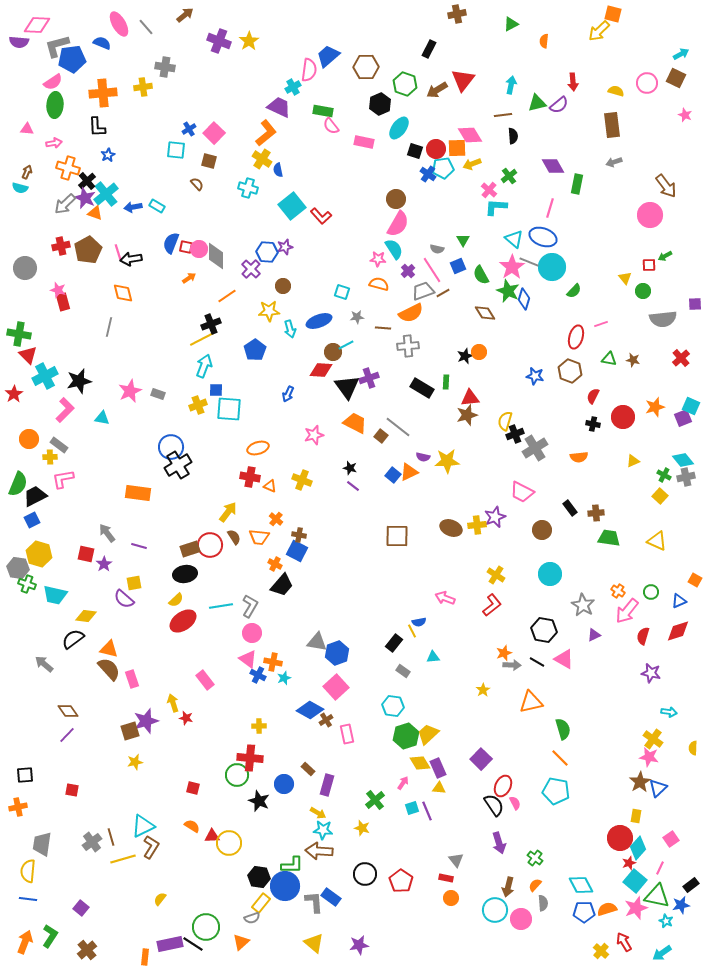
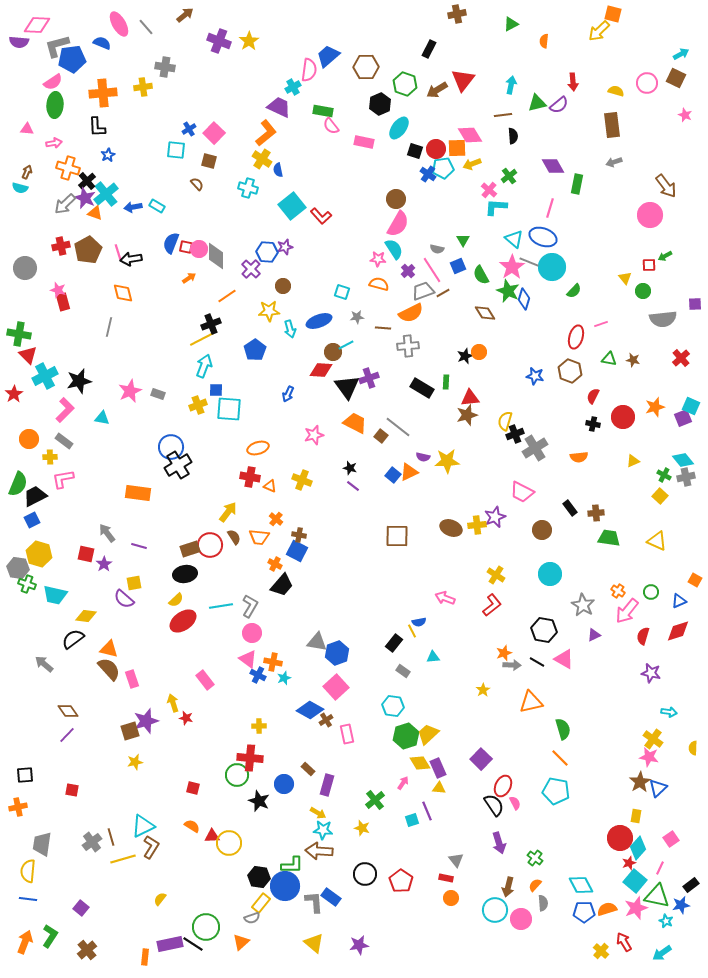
gray rectangle at (59, 445): moved 5 px right, 4 px up
cyan square at (412, 808): moved 12 px down
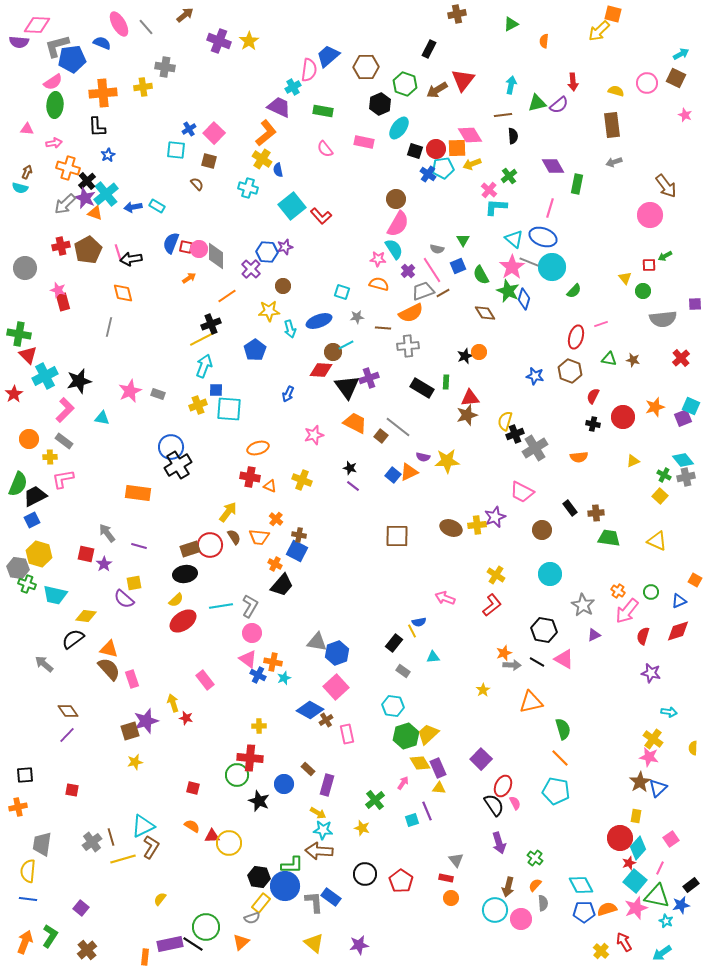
pink semicircle at (331, 126): moved 6 px left, 23 px down
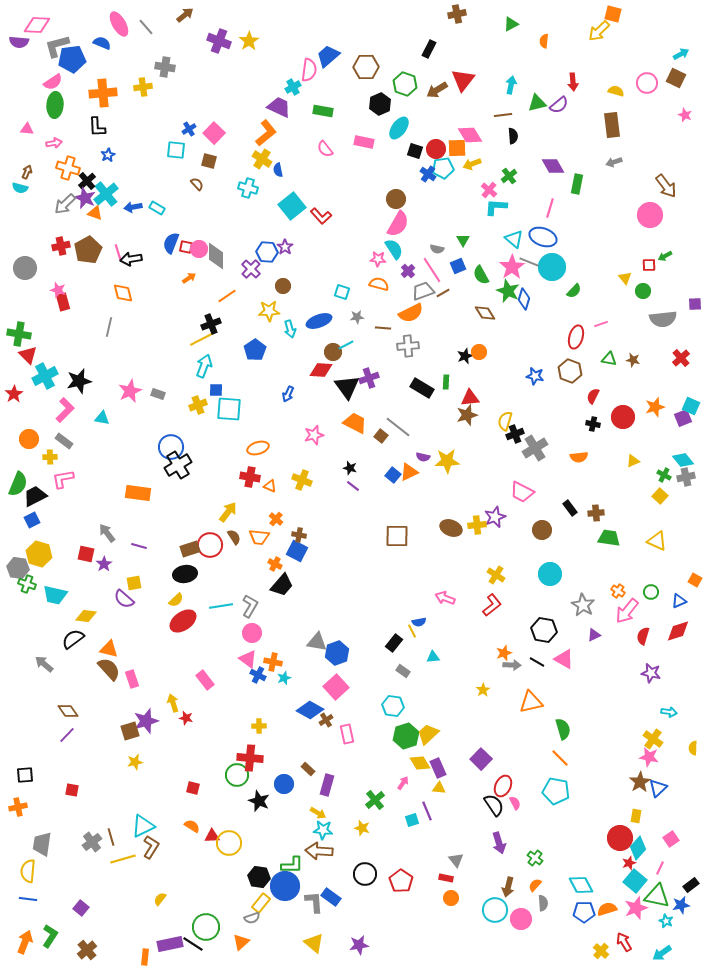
cyan rectangle at (157, 206): moved 2 px down
purple star at (285, 247): rotated 21 degrees counterclockwise
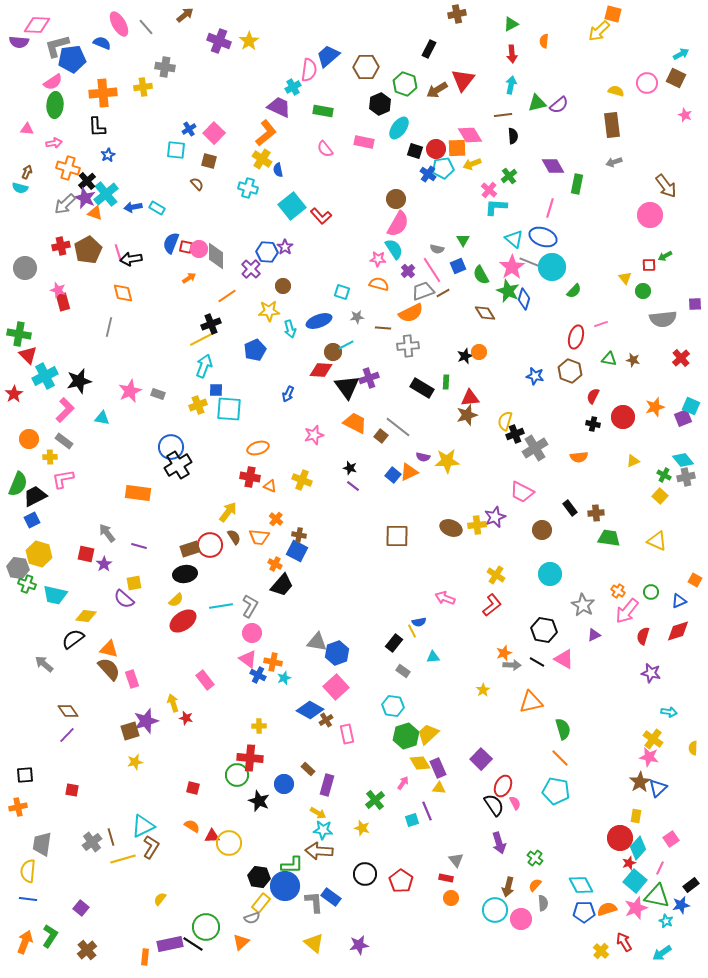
red arrow at (573, 82): moved 61 px left, 28 px up
blue pentagon at (255, 350): rotated 10 degrees clockwise
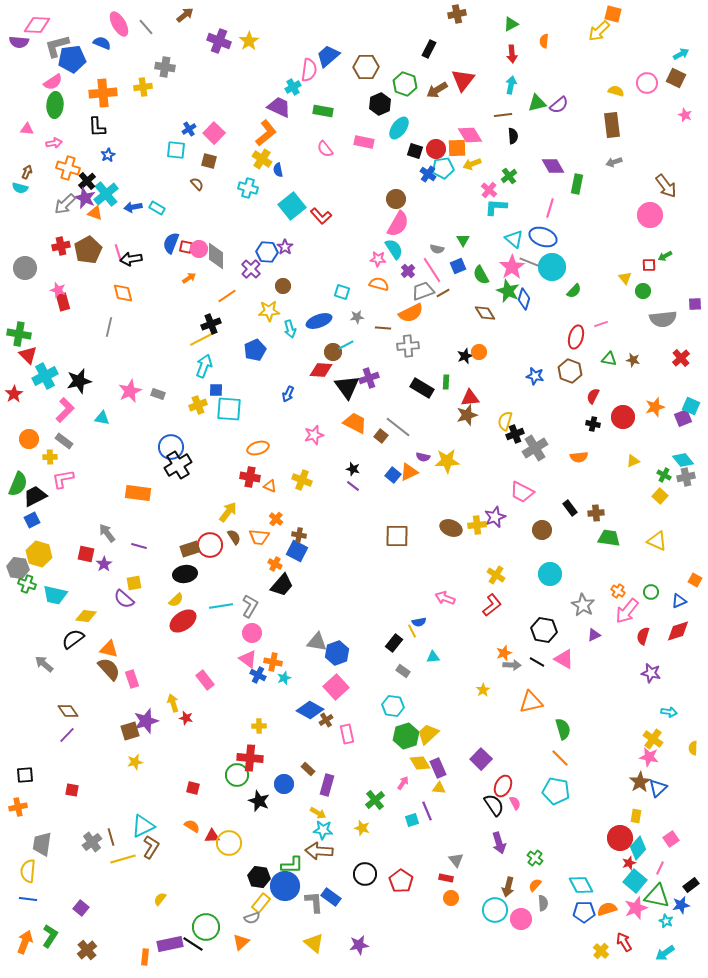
black star at (350, 468): moved 3 px right, 1 px down
cyan arrow at (662, 953): moved 3 px right
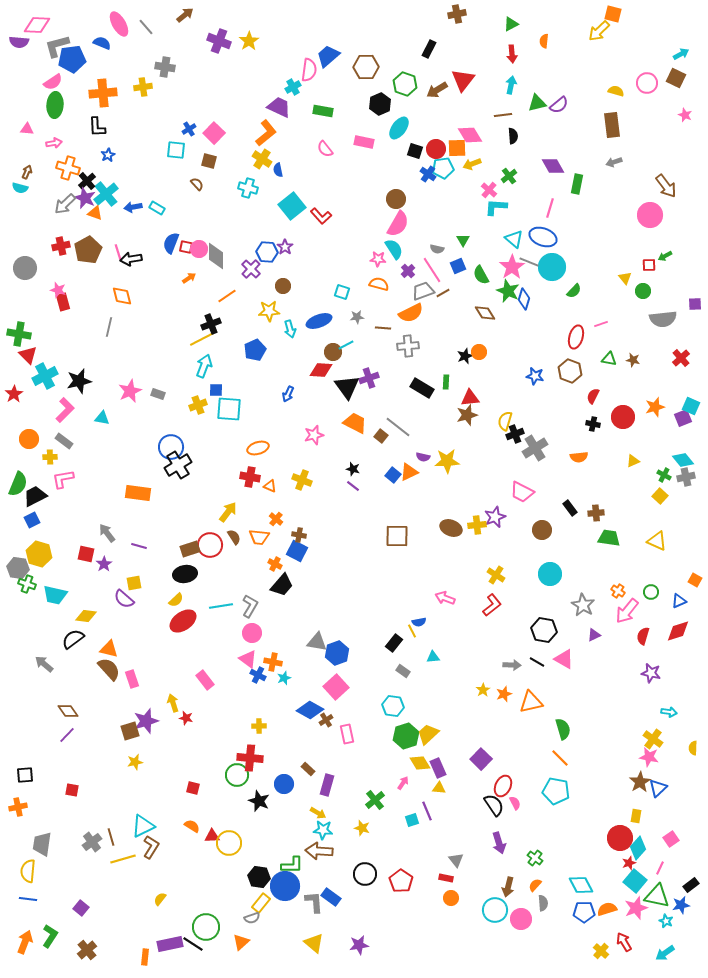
orange diamond at (123, 293): moved 1 px left, 3 px down
orange star at (504, 653): moved 41 px down
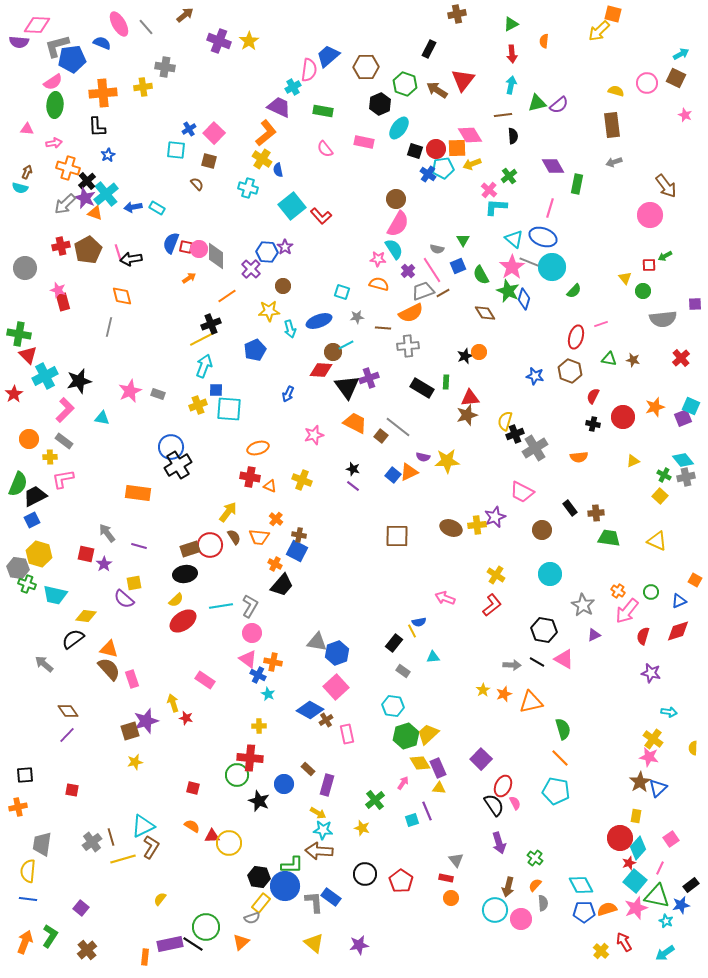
brown arrow at (437, 90): rotated 65 degrees clockwise
cyan star at (284, 678): moved 16 px left, 16 px down; rotated 24 degrees counterclockwise
pink rectangle at (205, 680): rotated 18 degrees counterclockwise
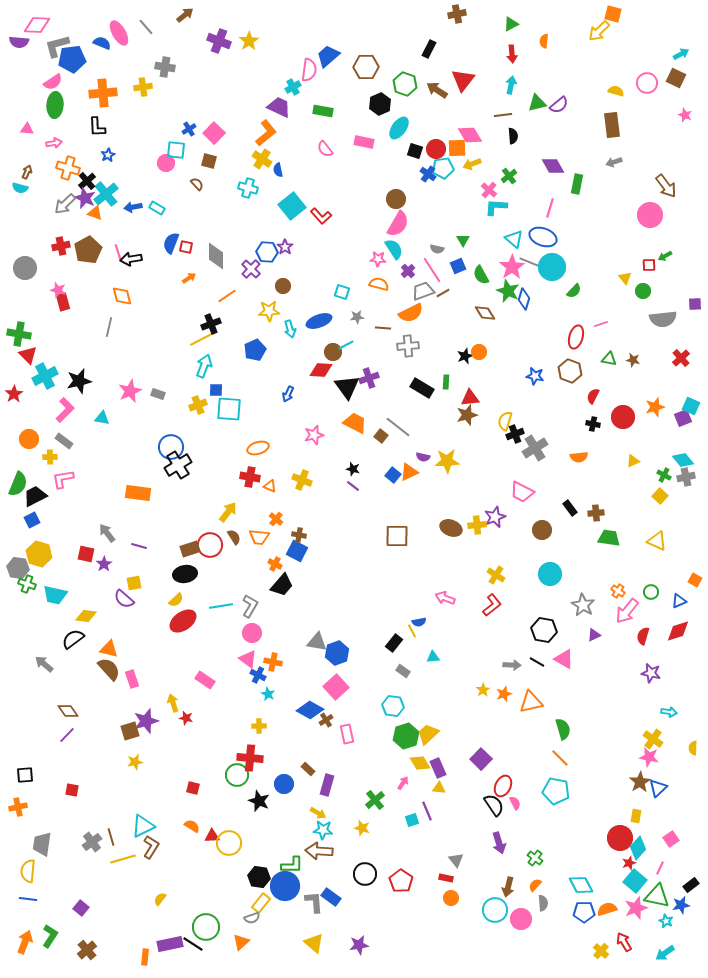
pink ellipse at (119, 24): moved 9 px down
pink circle at (199, 249): moved 33 px left, 86 px up
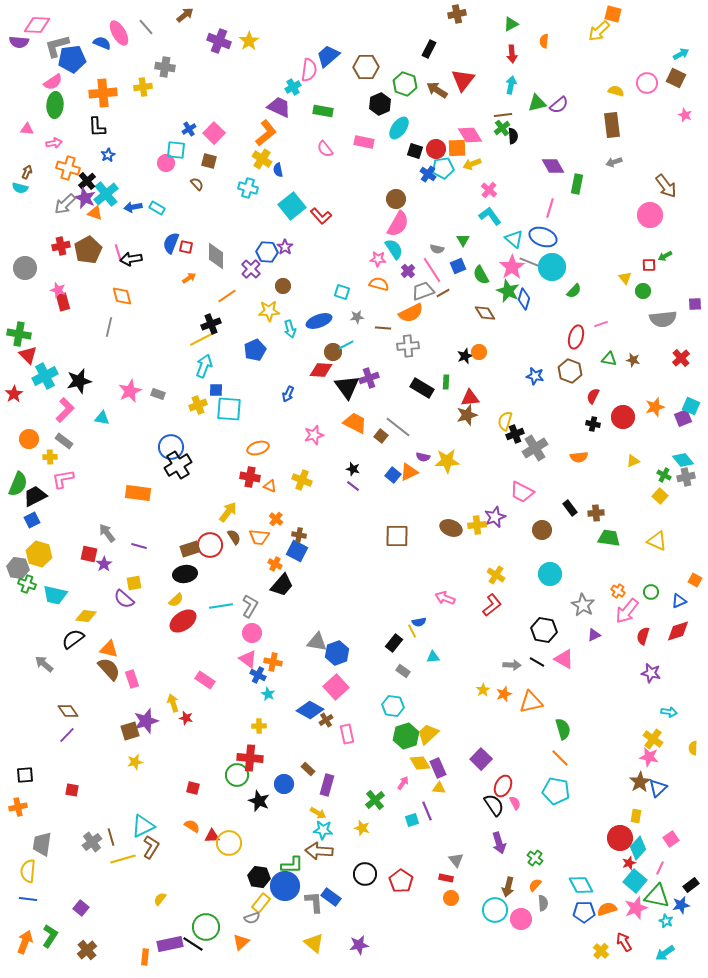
green cross at (509, 176): moved 7 px left, 48 px up
cyan L-shape at (496, 207): moved 6 px left, 9 px down; rotated 50 degrees clockwise
red square at (86, 554): moved 3 px right
